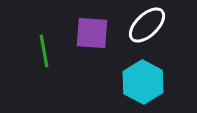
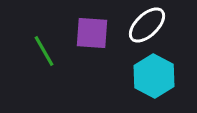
green line: rotated 20 degrees counterclockwise
cyan hexagon: moved 11 px right, 6 px up
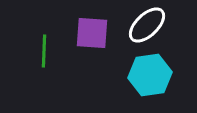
green line: rotated 32 degrees clockwise
cyan hexagon: moved 4 px left, 1 px up; rotated 24 degrees clockwise
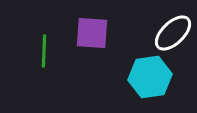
white ellipse: moved 26 px right, 8 px down
cyan hexagon: moved 2 px down
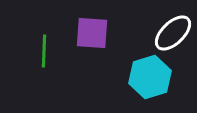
cyan hexagon: rotated 9 degrees counterclockwise
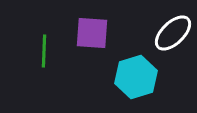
cyan hexagon: moved 14 px left
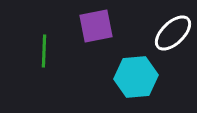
purple square: moved 4 px right, 7 px up; rotated 15 degrees counterclockwise
cyan hexagon: rotated 12 degrees clockwise
